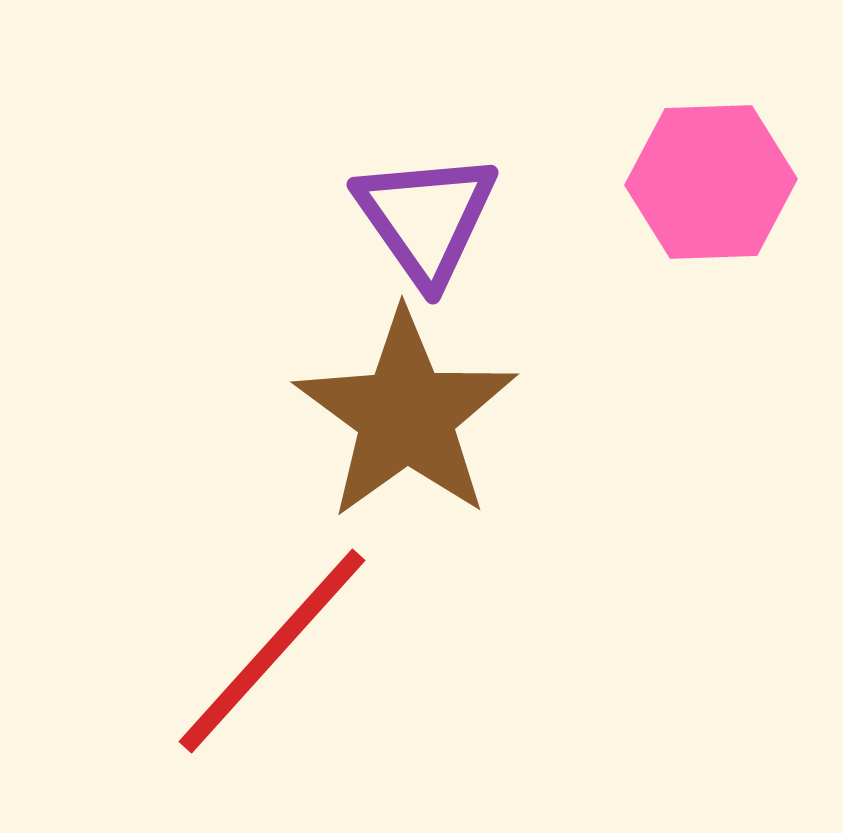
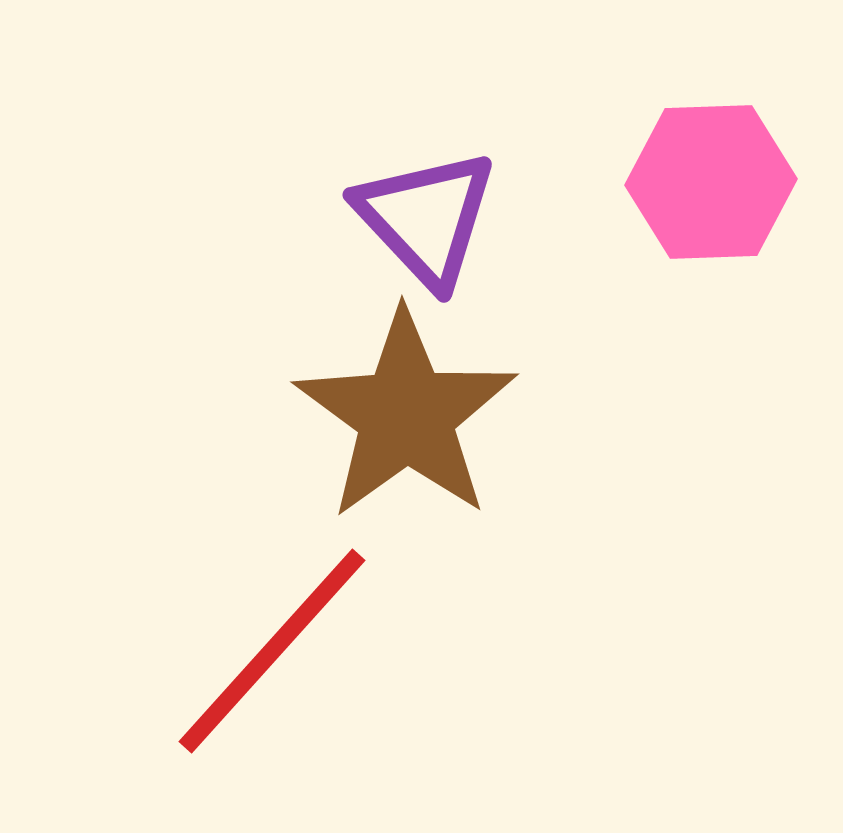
purple triangle: rotated 8 degrees counterclockwise
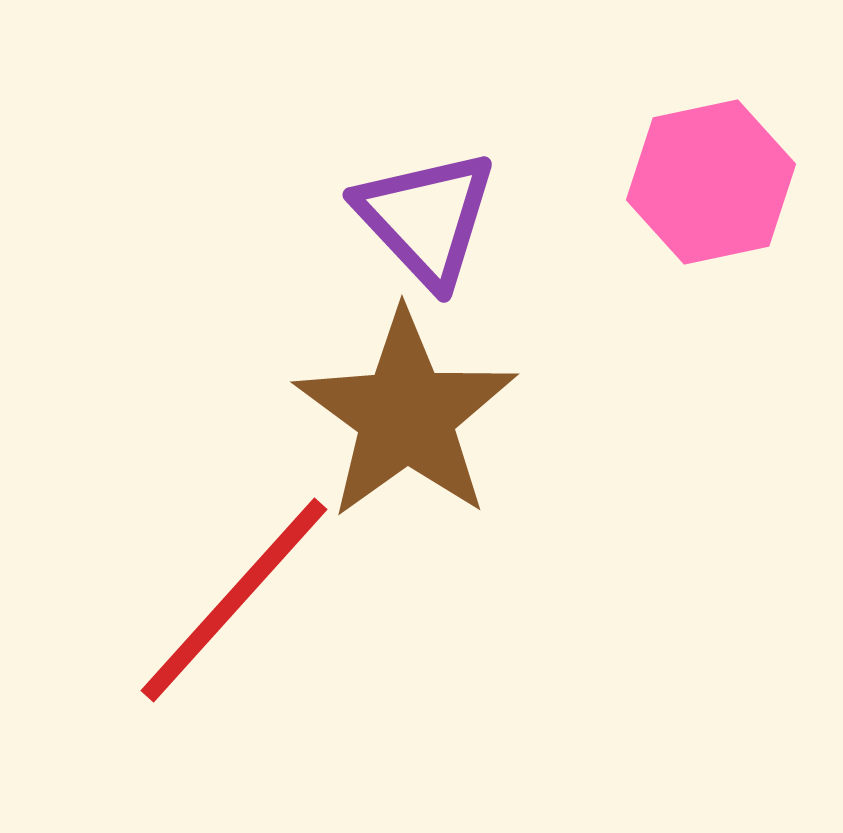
pink hexagon: rotated 10 degrees counterclockwise
red line: moved 38 px left, 51 px up
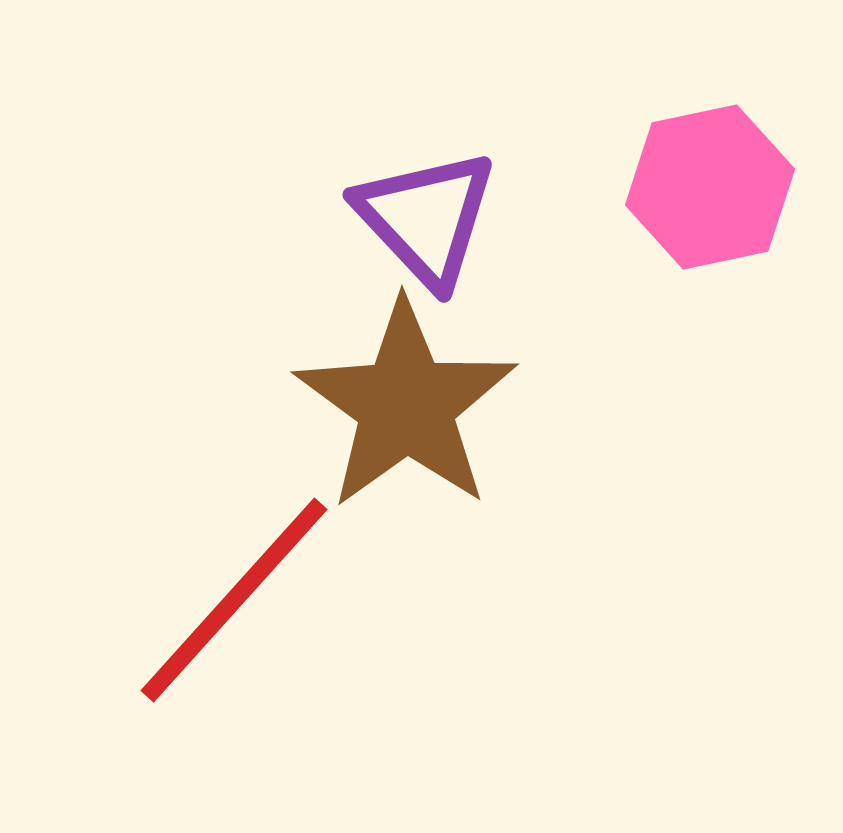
pink hexagon: moved 1 px left, 5 px down
brown star: moved 10 px up
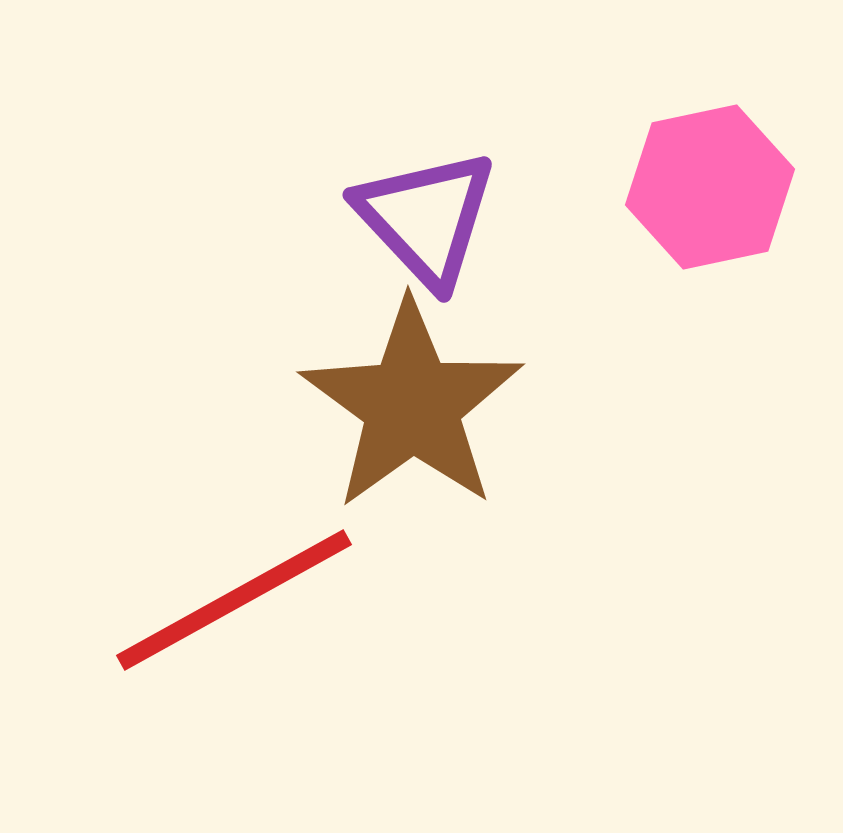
brown star: moved 6 px right
red line: rotated 19 degrees clockwise
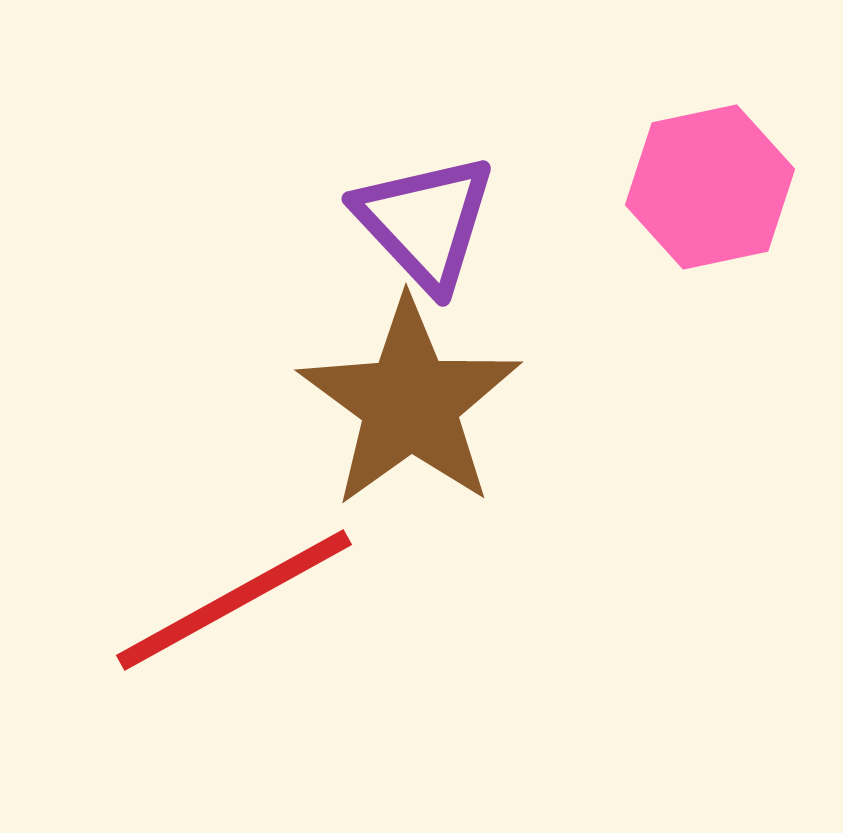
purple triangle: moved 1 px left, 4 px down
brown star: moved 2 px left, 2 px up
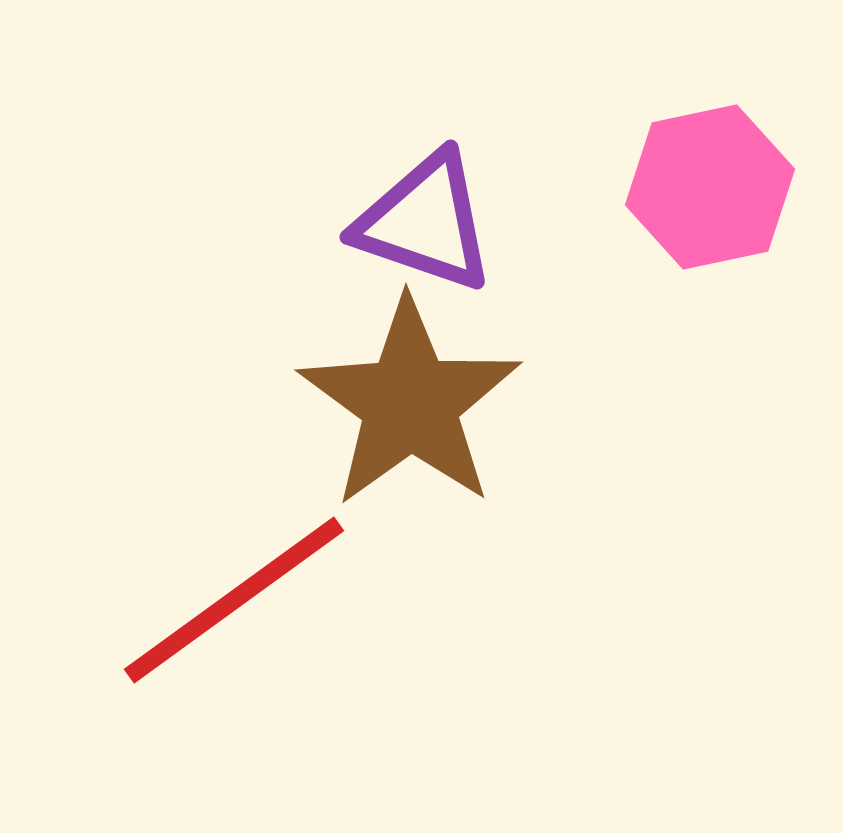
purple triangle: rotated 28 degrees counterclockwise
red line: rotated 7 degrees counterclockwise
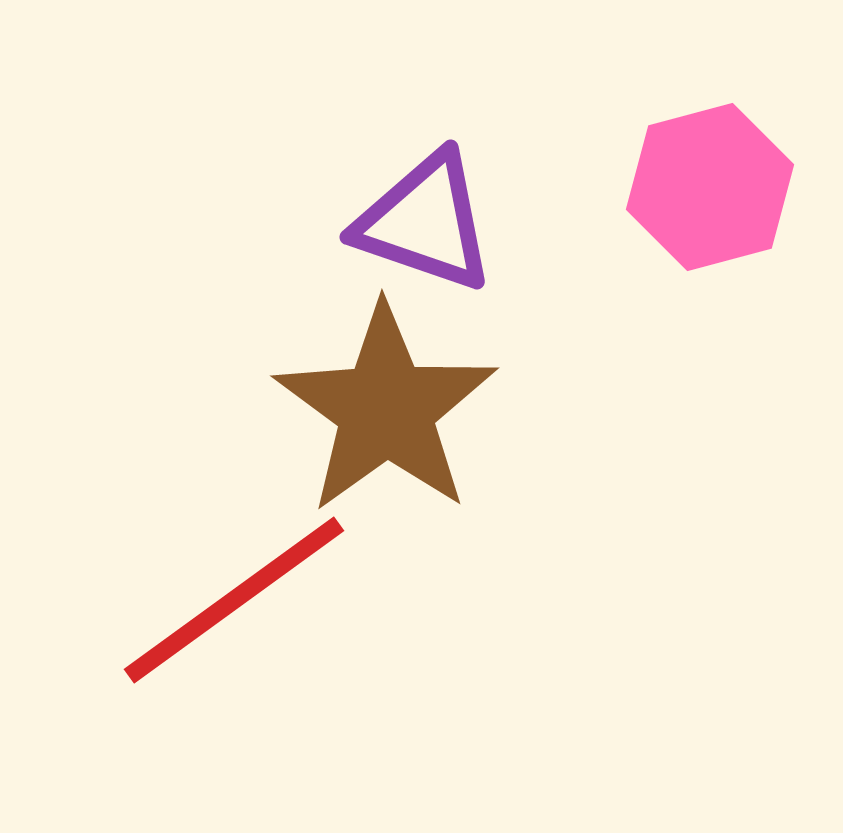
pink hexagon: rotated 3 degrees counterclockwise
brown star: moved 24 px left, 6 px down
